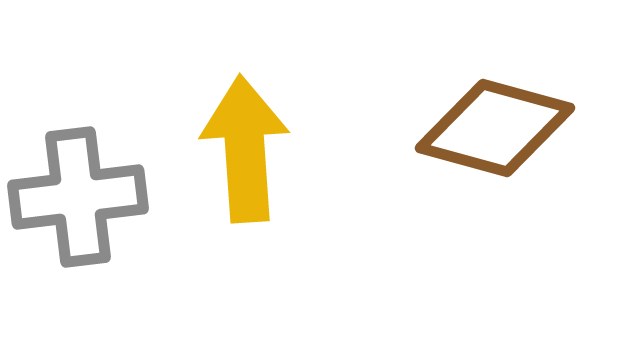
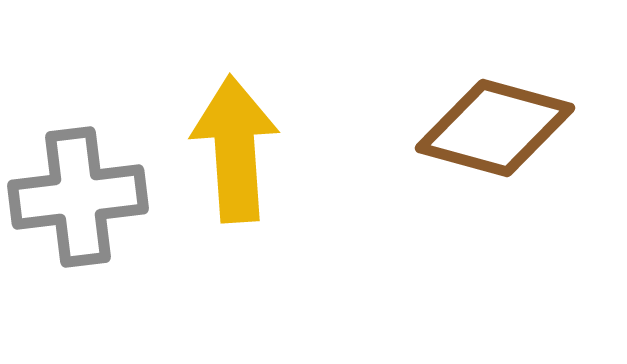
yellow arrow: moved 10 px left
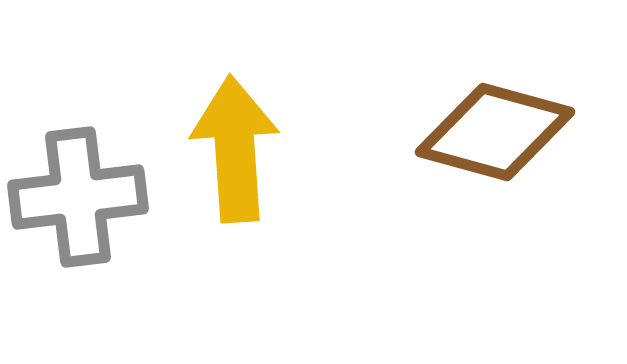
brown diamond: moved 4 px down
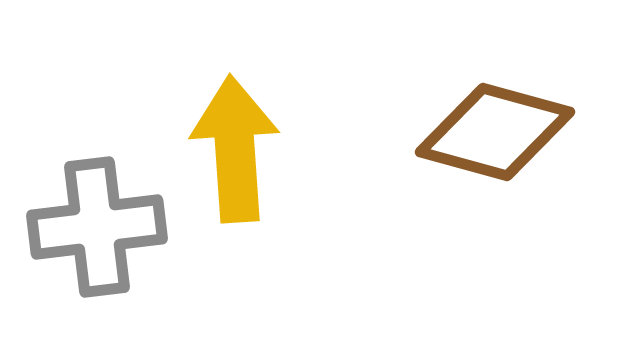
gray cross: moved 19 px right, 30 px down
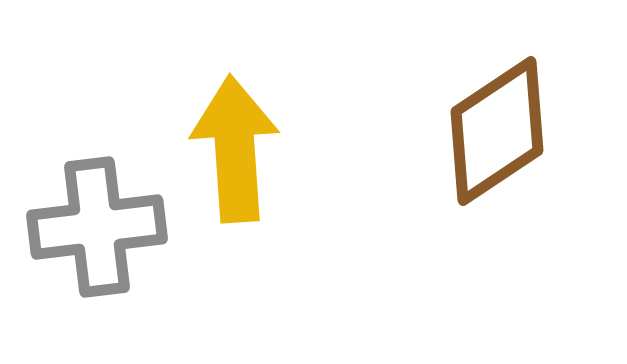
brown diamond: moved 2 px right, 1 px up; rotated 49 degrees counterclockwise
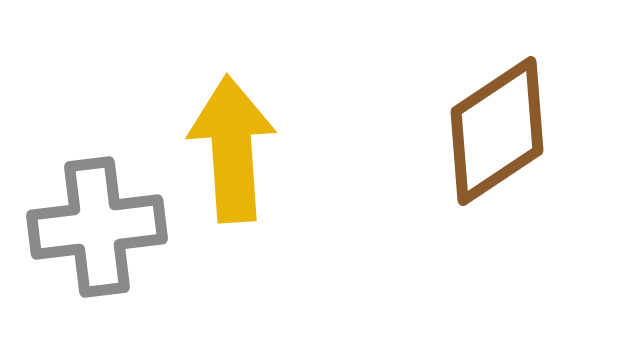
yellow arrow: moved 3 px left
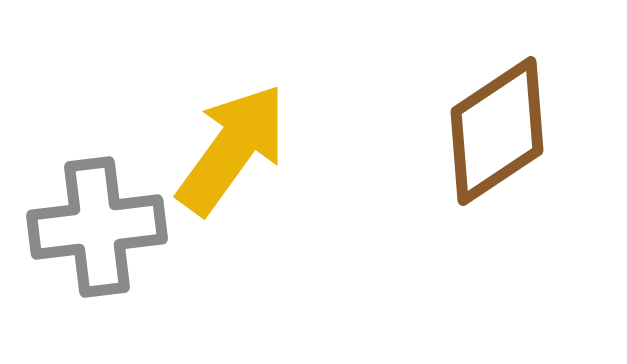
yellow arrow: rotated 40 degrees clockwise
